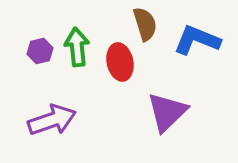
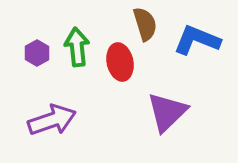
purple hexagon: moved 3 px left, 2 px down; rotated 15 degrees counterclockwise
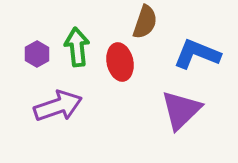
brown semicircle: moved 2 px up; rotated 36 degrees clockwise
blue L-shape: moved 14 px down
purple hexagon: moved 1 px down
purple triangle: moved 14 px right, 2 px up
purple arrow: moved 6 px right, 14 px up
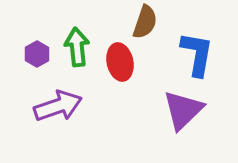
blue L-shape: rotated 78 degrees clockwise
purple triangle: moved 2 px right
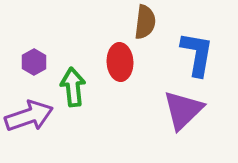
brown semicircle: rotated 12 degrees counterclockwise
green arrow: moved 4 px left, 40 px down
purple hexagon: moved 3 px left, 8 px down
red ellipse: rotated 9 degrees clockwise
purple arrow: moved 29 px left, 10 px down
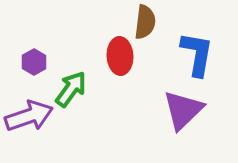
red ellipse: moved 6 px up
green arrow: moved 2 px left, 2 px down; rotated 42 degrees clockwise
